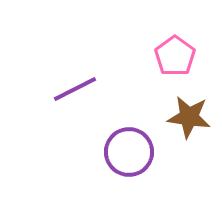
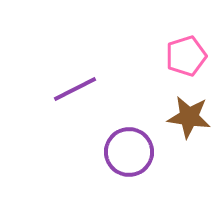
pink pentagon: moved 11 px right; rotated 18 degrees clockwise
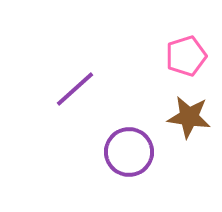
purple line: rotated 15 degrees counterclockwise
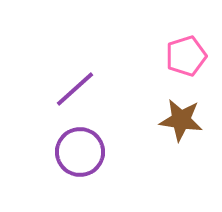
brown star: moved 8 px left, 3 px down
purple circle: moved 49 px left
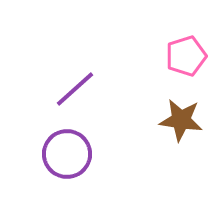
purple circle: moved 13 px left, 2 px down
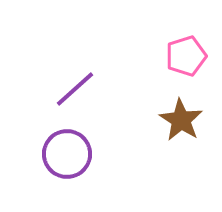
brown star: rotated 24 degrees clockwise
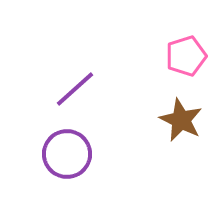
brown star: rotated 6 degrees counterclockwise
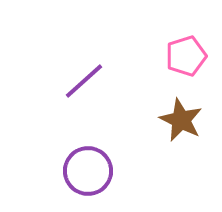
purple line: moved 9 px right, 8 px up
purple circle: moved 21 px right, 17 px down
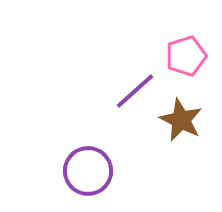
purple line: moved 51 px right, 10 px down
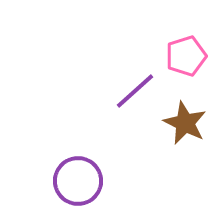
brown star: moved 4 px right, 3 px down
purple circle: moved 10 px left, 10 px down
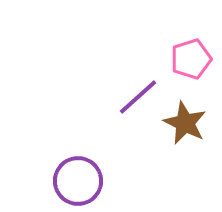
pink pentagon: moved 5 px right, 3 px down
purple line: moved 3 px right, 6 px down
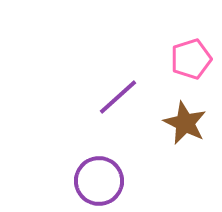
purple line: moved 20 px left
purple circle: moved 21 px right
